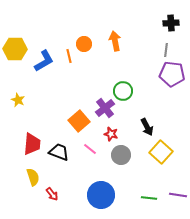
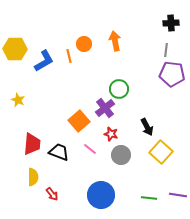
green circle: moved 4 px left, 2 px up
yellow semicircle: rotated 18 degrees clockwise
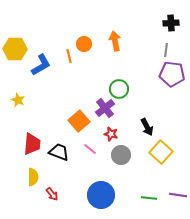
blue L-shape: moved 3 px left, 4 px down
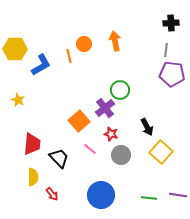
green circle: moved 1 px right, 1 px down
black trapezoid: moved 6 px down; rotated 25 degrees clockwise
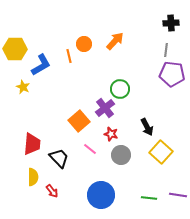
orange arrow: rotated 54 degrees clockwise
green circle: moved 1 px up
yellow star: moved 5 px right, 13 px up
red arrow: moved 3 px up
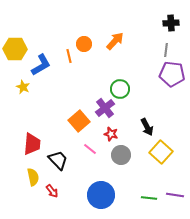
black trapezoid: moved 1 px left, 2 px down
yellow semicircle: rotated 12 degrees counterclockwise
purple line: moved 3 px left
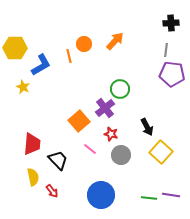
yellow hexagon: moved 1 px up
purple line: moved 4 px left
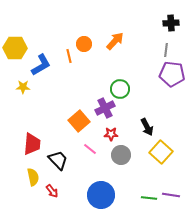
yellow star: rotated 24 degrees counterclockwise
purple cross: rotated 12 degrees clockwise
red star: rotated 16 degrees counterclockwise
